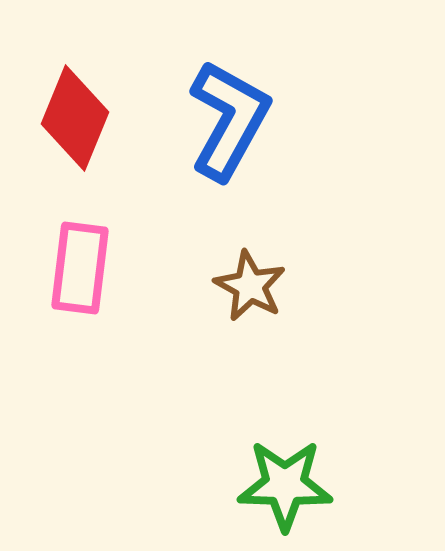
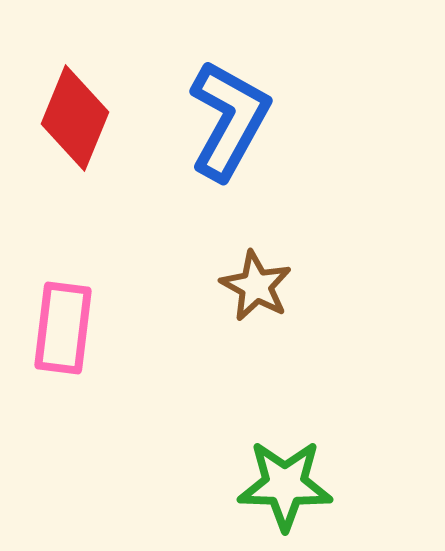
pink rectangle: moved 17 px left, 60 px down
brown star: moved 6 px right
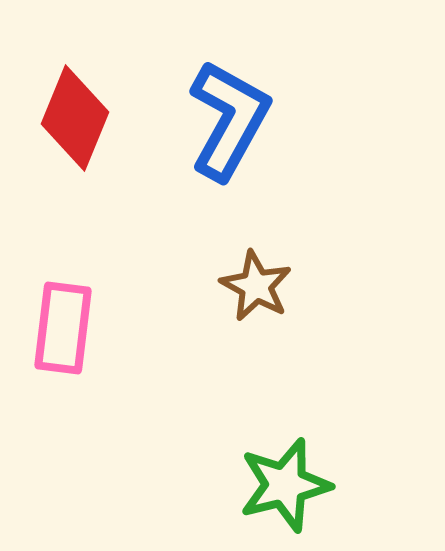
green star: rotated 16 degrees counterclockwise
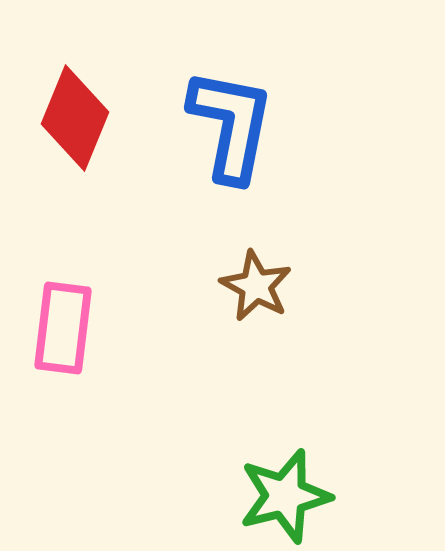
blue L-shape: moved 2 px right, 5 px down; rotated 18 degrees counterclockwise
green star: moved 11 px down
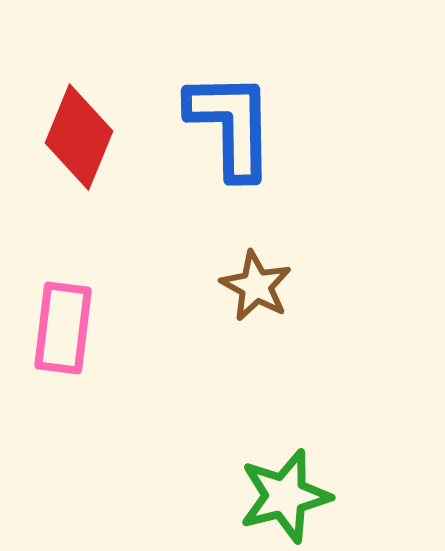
red diamond: moved 4 px right, 19 px down
blue L-shape: rotated 12 degrees counterclockwise
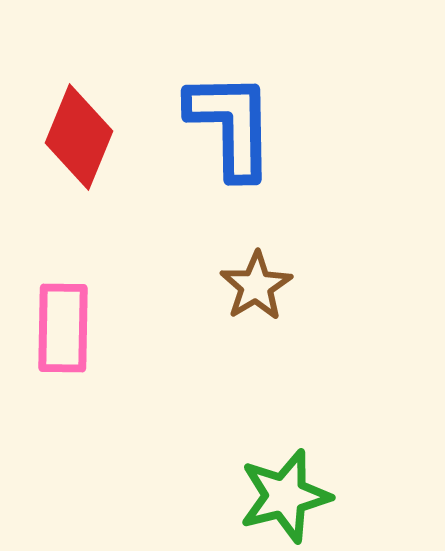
brown star: rotated 12 degrees clockwise
pink rectangle: rotated 6 degrees counterclockwise
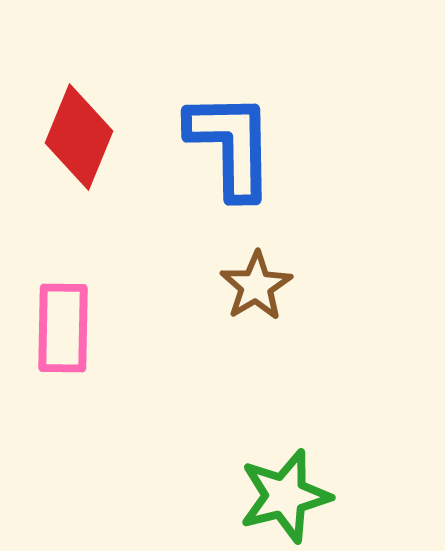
blue L-shape: moved 20 px down
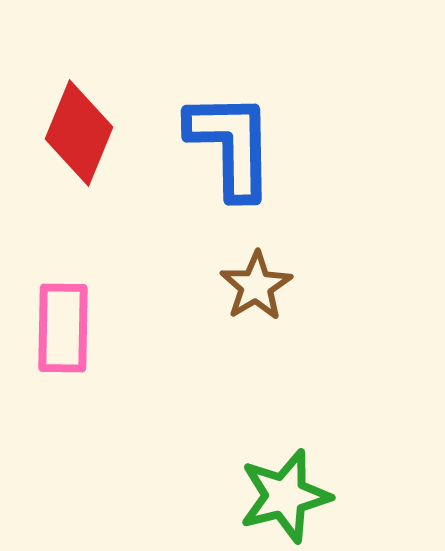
red diamond: moved 4 px up
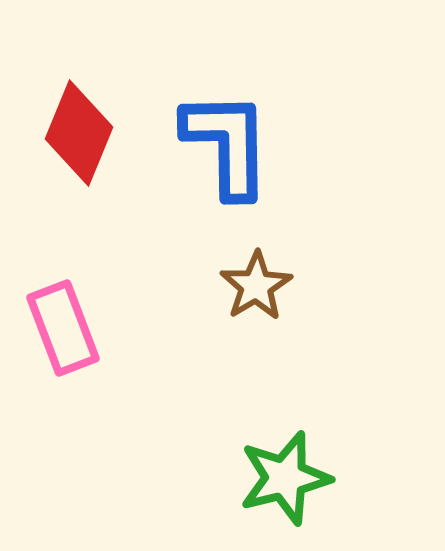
blue L-shape: moved 4 px left, 1 px up
pink rectangle: rotated 22 degrees counterclockwise
green star: moved 18 px up
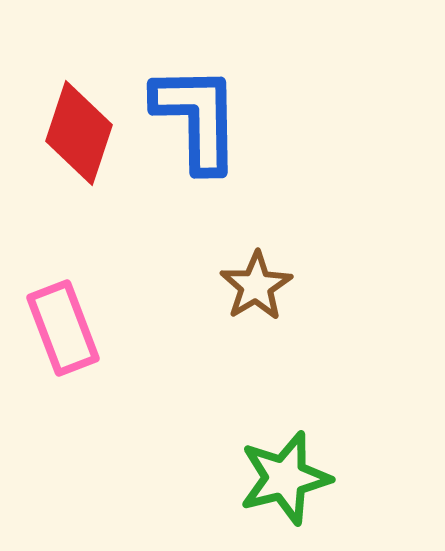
red diamond: rotated 4 degrees counterclockwise
blue L-shape: moved 30 px left, 26 px up
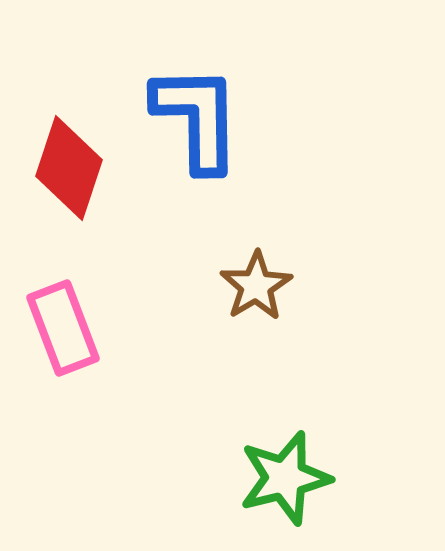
red diamond: moved 10 px left, 35 px down
